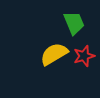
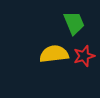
yellow semicircle: rotated 24 degrees clockwise
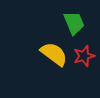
yellow semicircle: rotated 44 degrees clockwise
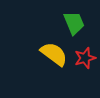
red star: moved 1 px right, 2 px down
